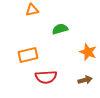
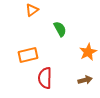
orange triangle: rotated 24 degrees counterclockwise
green semicircle: rotated 77 degrees clockwise
orange star: rotated 24 degrees clockwise
red semicircle: moved 1 px left, 1 px down; rotated 95 degrees clockwise
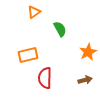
orange triangle: moved 2 px right, 2 px down
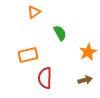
green semicircle: moved 4 px down
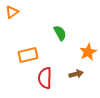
orange triangle: moved 22 px left
brown arrow: moved 9 px left, 6 px up
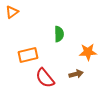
green semicircle: moved 1 px left, 1 px down; rotated 28 degrees clockwise
orange star: rotated 24 degrees clockwise
red semicircle: rotated 40 degrees counterclockwise
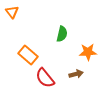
orange triangle: rotated 32 degrees counterclockwise
green semicircle: moved 3 px right; rotated 14 degrees clockwise
orange rectangle: rotated 54 degrees clockwise
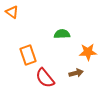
orange triangle: rotated 16 degrees counterclockwise
green semicircle: rotated 105 degrees counterclockwise
orange rectangle: rotated 30 degrees clockwise
brown arrow: moved 1 px up
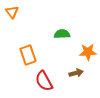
orange triangle: rotated 16 degrees clockwise
red semicircle: moved 1 px left, 3 px down; rotated 10 degrees clockwise
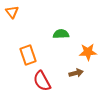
green semicircle: moved 1 px left
red semicircle: moved 2 px left
